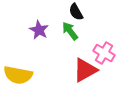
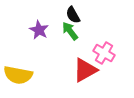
black semicircle: moved 3 px left, 3 px down
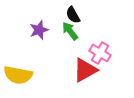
purple star: rotated 24 degrees clockwise
pink cross: moved 4 px left
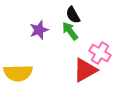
yellow semicircle: moved 2 px up; rotated 12 degrees counterclockwise
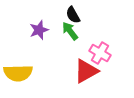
red triangle: moved 1 px right, 1 px down
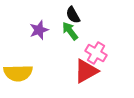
pink cross: moved 4 px left
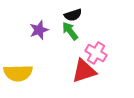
black semicircle: rotated 78 degrees counterclockwise
red triangle: moved 2 px left; rotated 12 degrees clockwise
